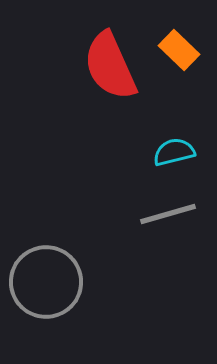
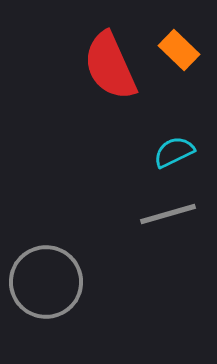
cyan semicircle: rotated 12 degrees counterclockwise
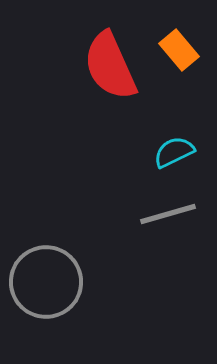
orange rectangle: rotated 6 degrees clockwise
